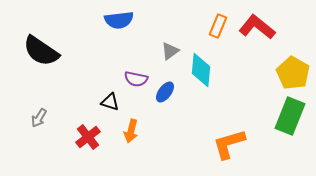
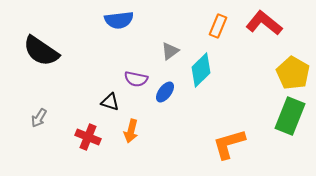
red L-shape: moved 7 px right, 4 px up
cyan diamond: rotated 40 degrees clockwise
red cross: rotated 30 degrees counterclockwise
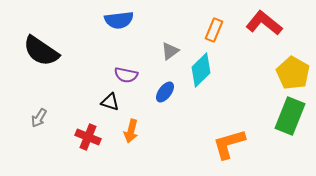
orange rectangle: moved 4 px left, 4 px down
purple semicircle: moved 10 px left, 4 px up
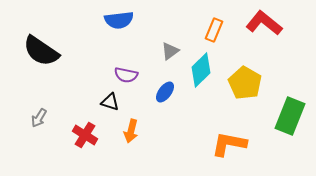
yellow pentagon: moved 48 px left, 10 px down
red cross: moved 3 px left, 2 px up; rotated 10 degrees clockwise
orange L-shape: rotated 27 degrees clockwise
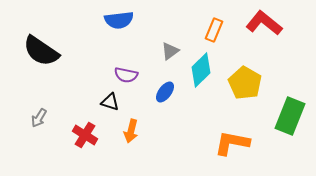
orange L-shape: moved 3 px right, 1 px up
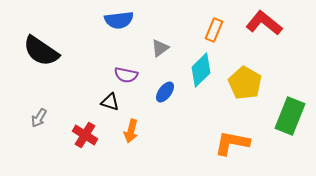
gray triangle: moved 10 px left, 3 px up
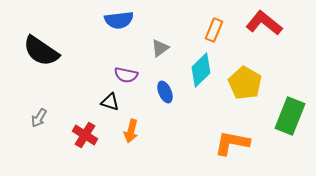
blue ellipse: rotated 60 degrees counterclockwise
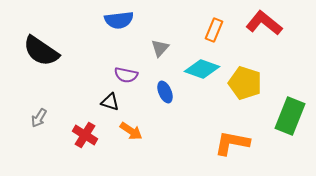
gray triangle: rotated 12 degrees counterclockwise
cyan diamond: moved 1 px right, 1 px up; rotated 64 degrees clockwise
yellow pentagon: rotated 12 degrees counterclockwise
orange arrow: rotated 70 degrees counterclockwise
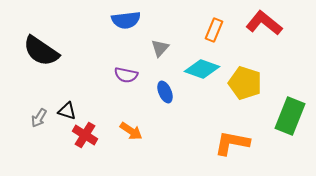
blue semicircle: moved 7 px right
black triangle: moved 43 px left, 9 px down
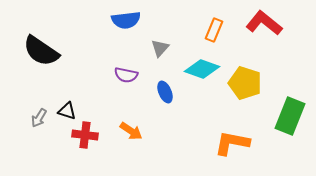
red cross: rotated 25 degrees counterclockwise
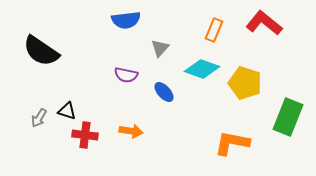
blue ellipse: moved 1 px left; rotated 20 degrees counterclockwise
green rectangle: moved 2 px left, 1 px down
orange arrow: rotated 25 degrees counterclockwise
